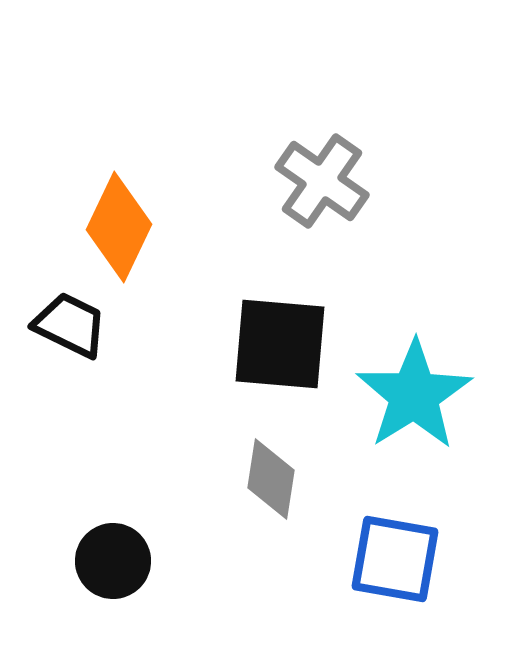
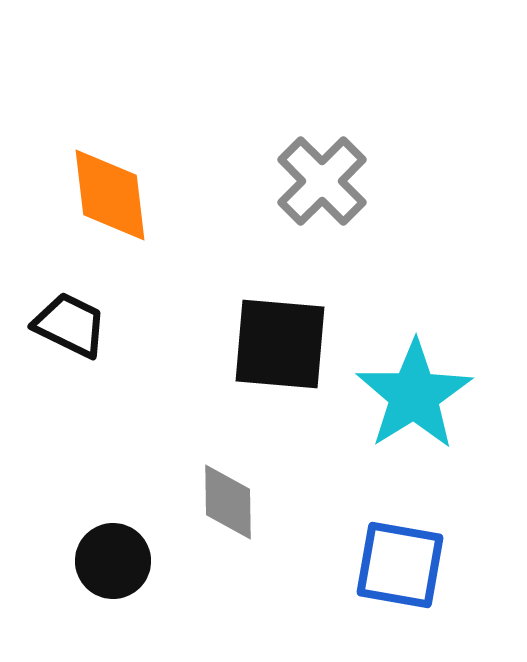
gray cross: rotated 10 degrees clockwise
orange diamond: moved 9 px left, 32 px up; rotated 32 degrees counterclockwise
gray diamond: moved 43 px left, 23 px down; rotated 10 degrees counterclockwise
blue square: moved 5 px right, 6 px down
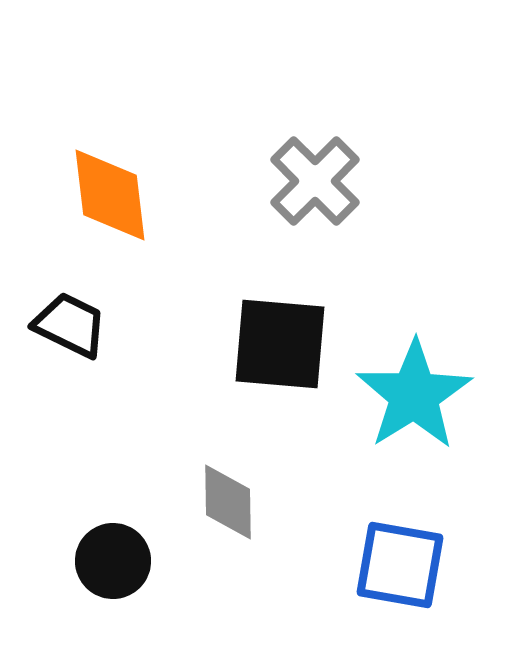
gray cross: moved 7 px left
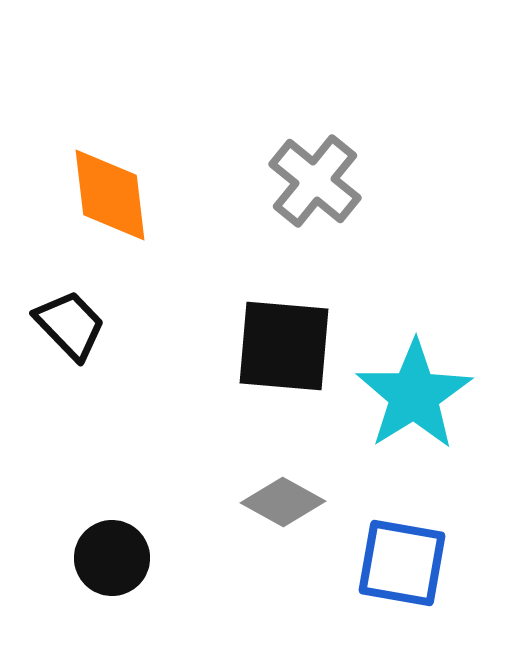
gray cross: rotated 6 degrees counterclockwise
black trapezoid: rotated 20 degrees clockwise
black square: moved 4 px right, 2 px down
gray diamond: moved 55 px right; rotated 60 degrees counterclockwise
black circle: moved 1 px left, 3 px up
blue square: moved 2 px right, 2 px up
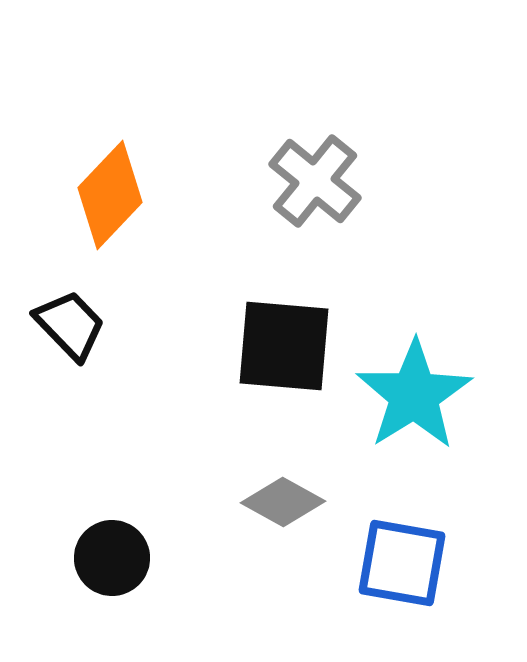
orange diamond: rotated 50 degrees clockwise
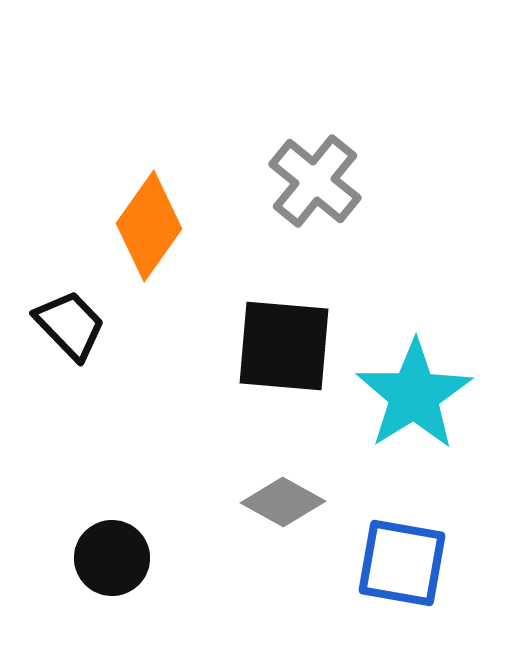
orange diamond: moved 39 px right, 31 px down; rotated 8 degrees counterclockwise
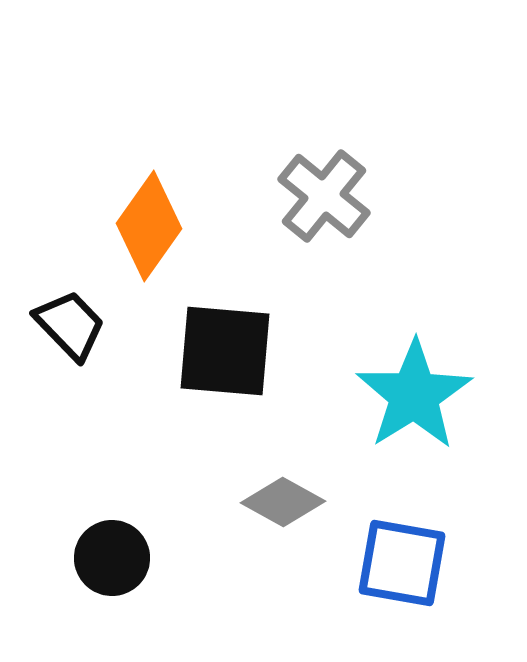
gray cross: moved 9 px right, 15 px down
black square: moved 59 px left, 5 px down
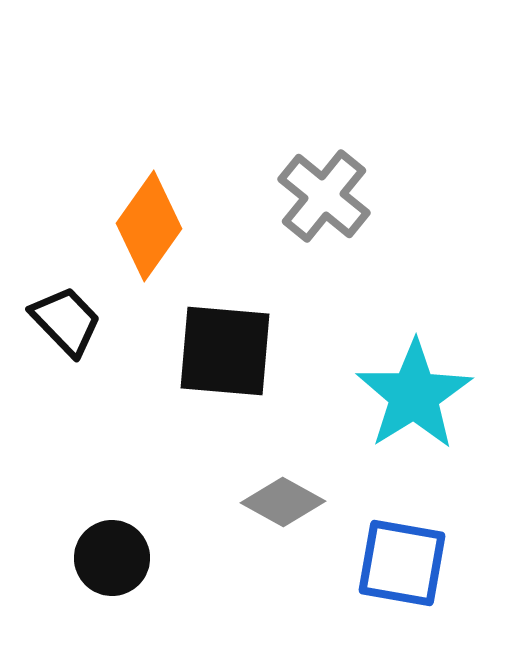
black trapezoid: moved 4 px left, 4 px up
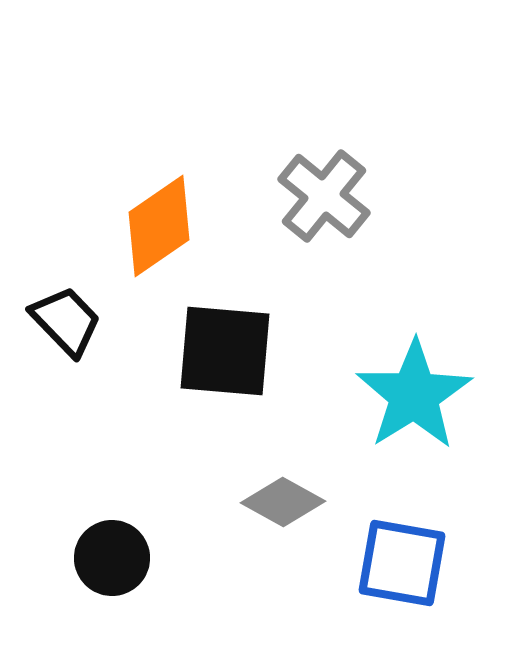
orange diamond: moved 10 px right; rotated 20 degrees clockwise
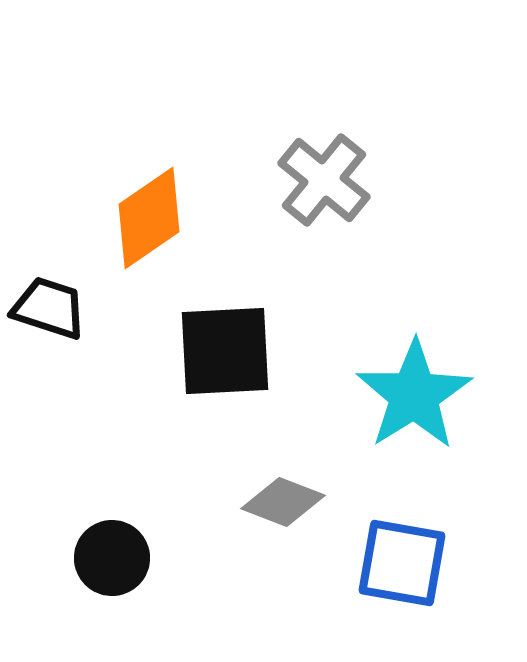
gray cross: moved 16 px up
orange diamond: moved 10 px left, 8 px up
black trapezoid: moved 17 px left, 13 px up; rotated 28 degrees counterclockwise
black square: rotated 8 degrees counterclockwise
gray diamond: rotated 8 degrees counterclockwise
